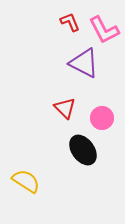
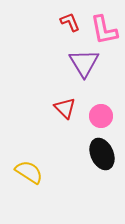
pink L-shape: rotated 16 degrees clockwise
purple triangle: rotated 32 degrees clockwise
pink circle: moved 1 px left, 2 px up
black ellipse: moved 19 px right, 4 px down; rotated 12 degrees clockwise
yellow semicircle: moved 3 px right, 9 px up
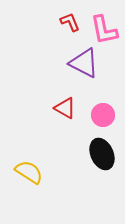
purple triangle: rotated 32 degrees counterclockwise
red triangle: rotated 15 degrees counterclockwise
pink circle: moved 2 px right, 1 px up
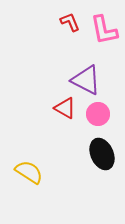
purple triangle: moved 2 px right, 17 px down
pink circle: moved 5 px left, 1 px up
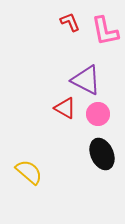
pink L-shape: moved 1 px right, 1 px down
yellow semicircle: rotated 8 degrees clockwise
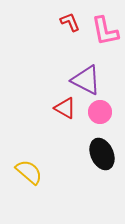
pink circle: moved 2 px right, 2 px up
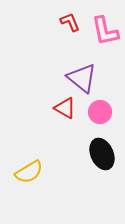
purple triangle: moved 4 px left, 2 px up; rotated 12 degrees clockwise
yellow semicircle: rotated 108 degrees clockwise
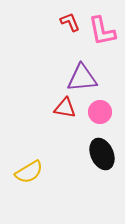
pink L-shape: moved 3 px left
purple triangle: rotated 44 degrees counterclockwise
red triangle: rotated 20 degrees counterclockwise
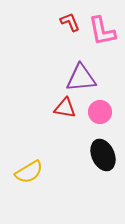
purple triangle: moved 1 px left
black ellipse: moved 1 px right, 1 px down
